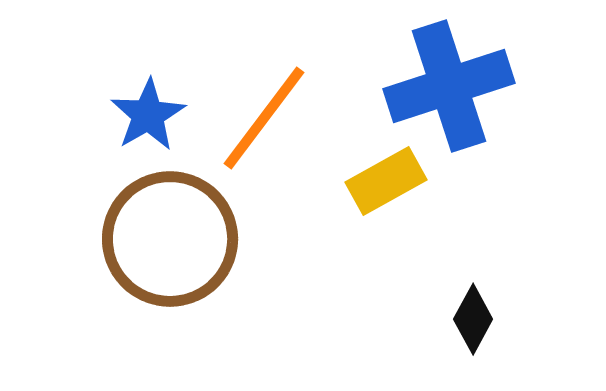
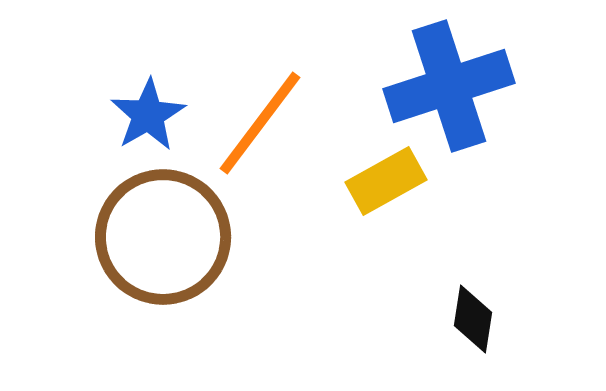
orange line: moved 4 px left, 5 px down
brown circle: moved 7 px left, 2 px up
black diamond: rotated 20 degrees counterclockwise
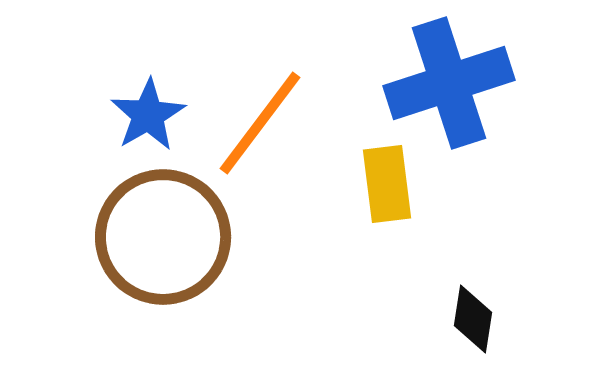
blue cross: moved 3 px up
yellow rectangle: moved 1 px right, 3 px down; rotated 68 degrees counterclockwise
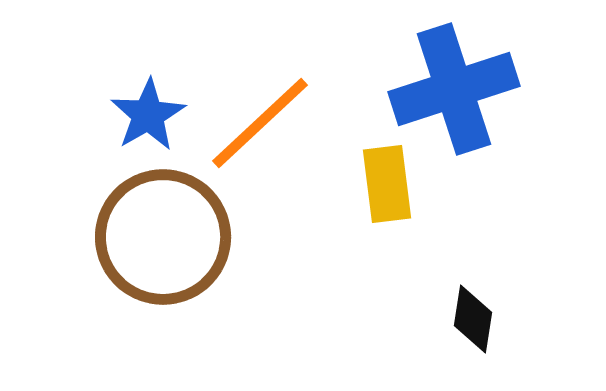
blue cross: moved 5 px right, 6 px down
orange line: rotated 10 degrees clockwise
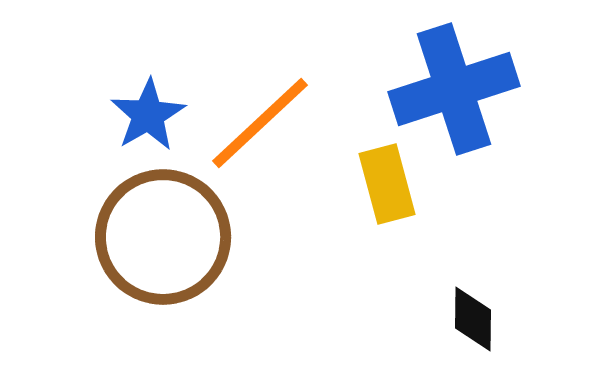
yellow rectangle: rotated 8 degrees counterclockwise
black diamond: rotated 8 degrees counterclockwise
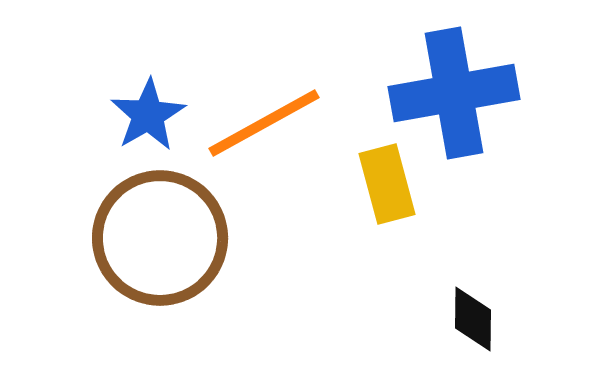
blue cross: moved 4 px down; rotated 8 degrees clockwise
orange line: moved 4 px right; rotated 14 degrees clockwise
brown circle: moved 3 px left, 1 px down
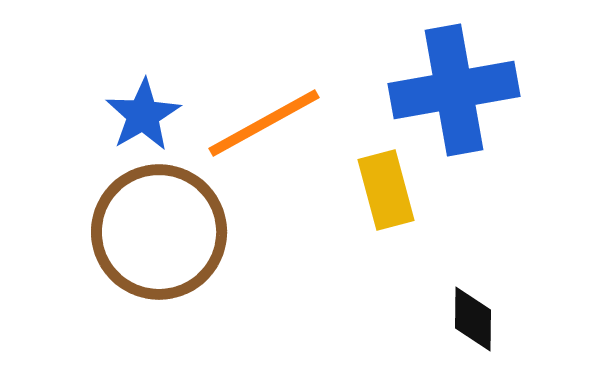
blue cross: moved 3 px up
blue star: moved 5 px left
yellow rectangle: moved 1 px left, 6 px down
brown circle: moved 1 px left, 6 px up
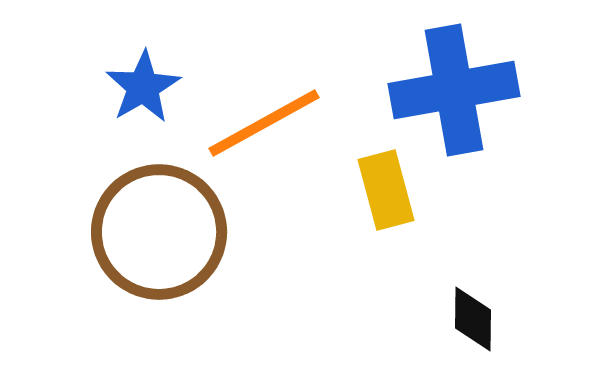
blue star: moved 28 px up
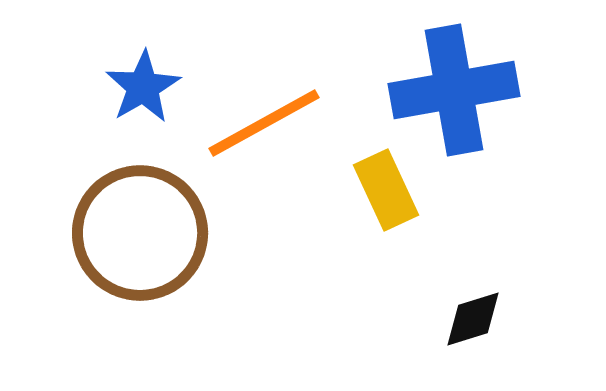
yellow rectangle: rotated 10 degrees counterclockwise
brown circle: moved 19 px left, 1 px down
black diamond: rotated 72 degrees clockwise
